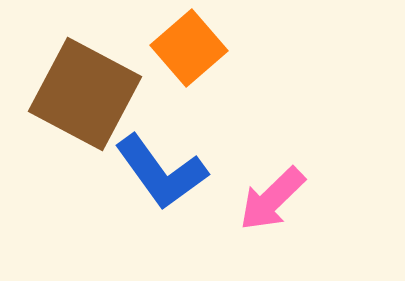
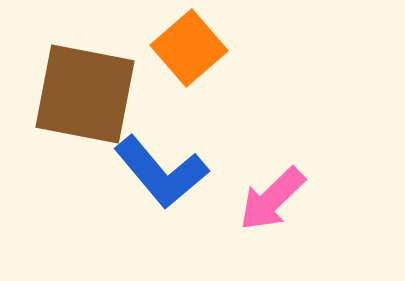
brown square: rotated 17 degrees counterclockwise
blue L-shape: rotated 4 degrees counterclockwise
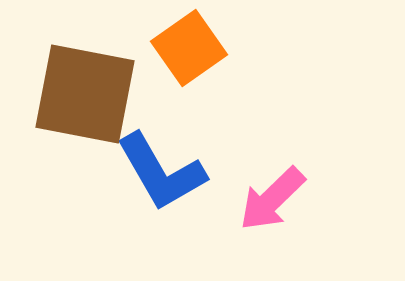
orange square: rotated 6 degrees clockwise
blue L-shape: rotated 10 degrees clockwise
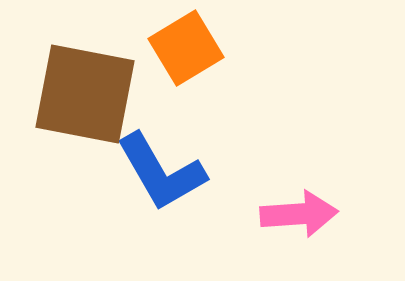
orange square: moved 3 px left; rotated 4 degrees clockwise
pink arrow: moved 27 px right, 15 px down; rotated 140 degrees counterclockwise
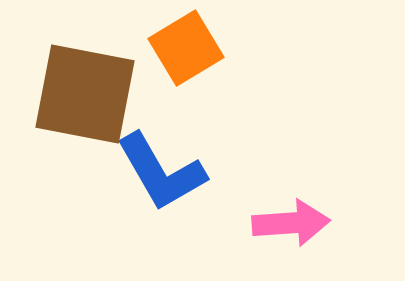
pink arrow: moved 8 px left, 9 px down
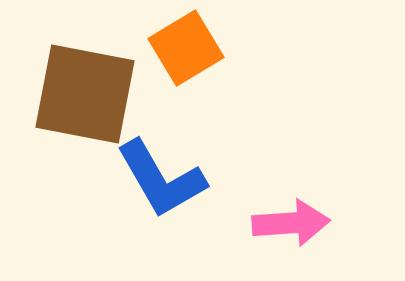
blue L-shape: moved 7 px down
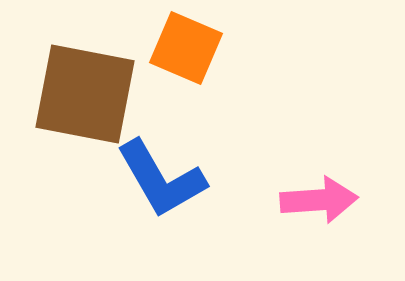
orange square: rotated 36 degrees counterclockwise
pink arrow: moved 28 px right, 23 px up
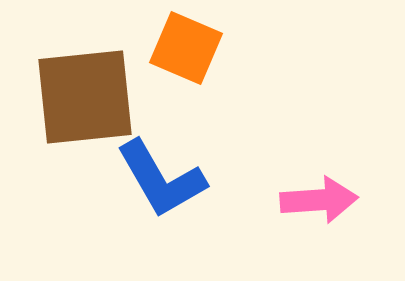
brown square: moved 3 px down; rotated 17 degrees counterclockwise
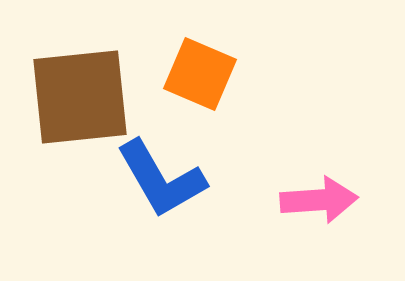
orange square: moved 14 px right, 26 px down
brown square: moved 5 px left
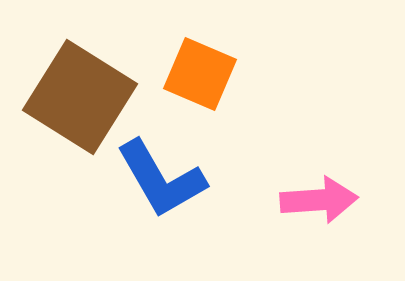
brown square: rotated 38 degrees clockwise
